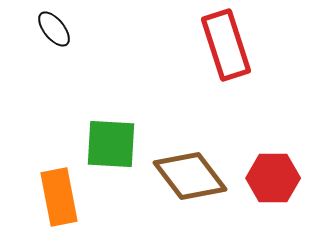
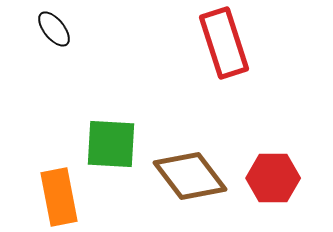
red rectangle: moved 2 px left, 2 px up
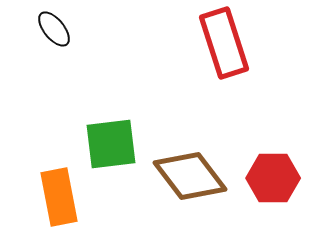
green square: rotated 10 degrees counterclockwise
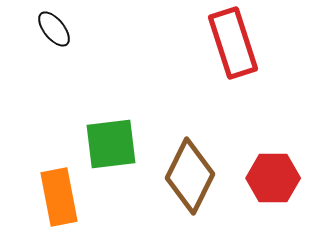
red rectangle: moved 9 px right
brown diamond: rotated 64 degrees clockwise
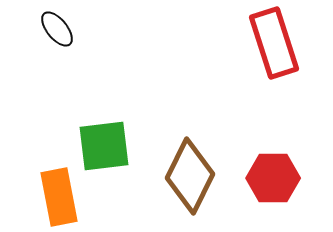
black ellipse: moved 3 px right
red rectangle: moved 41 px right
green square: moved 7 px left, 2 px down
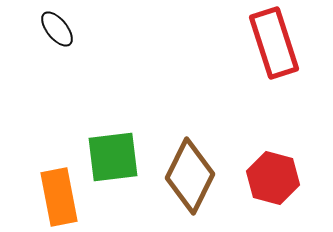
green square: moved 9 px right, 11 px down
red hexagon: rotated 15 degrees clockwise
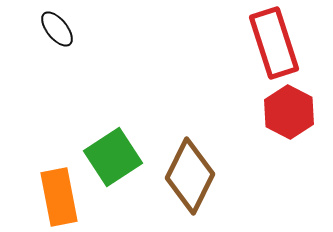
green square: rotated 26 degrees counterclockwise
red hexagon: moved 16 px right, 66 px up; rotated 12 degrees clockwise
